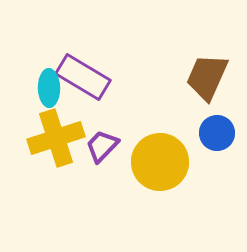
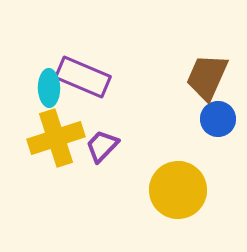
purple rectangle: rotated 8 degrees counterclockwise
blue circle: moved 1 px right, 14 px up
yellow circle: moved 18 px right, 28 px down
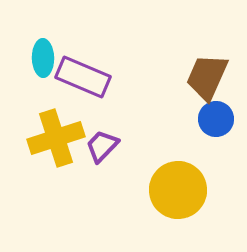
cyan ellipse: moved 6 px left, 30 px up
blue circle: moved 2 px left
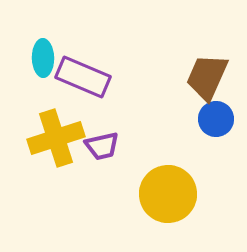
purple trapezoid: rotated 147 degrees counterclockwise
yellow circle: moved 10 px left, 4 px down
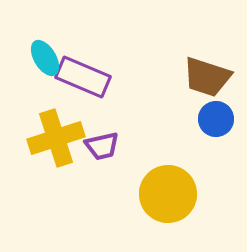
cyan ellipse: moved 2 px right; rotated 30 degrees counterclockwise
brown trapezoid: rotated 96 degrees counterclockwise
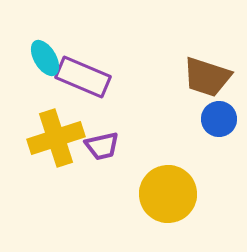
blue circle: moved 3 px right
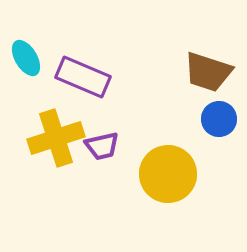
cyan ellipse: moved 19 px left
brown trapezoid: moved 1 px right, 5 px up
yellow circle: moved 20 px up
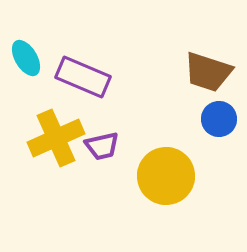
yellow cross: rotated 6 degrees counterclockwise
yellow circle: moved 2 px left, 2 px down
